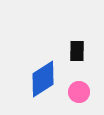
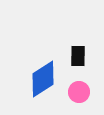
black rectangle: moved 1 px right, 5 px down
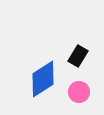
black rectangle: rotated 30 degrees clockwise
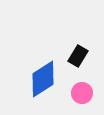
pink circle: moved 3 px right, 1 px down
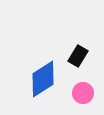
pink circle: moved 1 px right
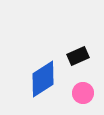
black rectangle: rotated 35 degrees clockwise
